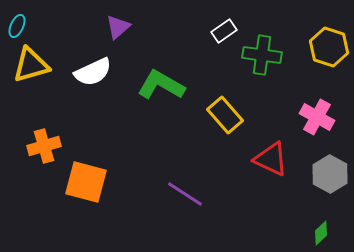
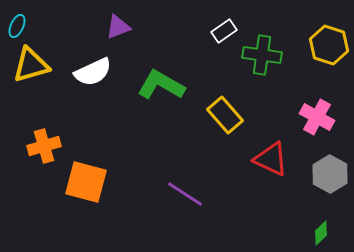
purple triangle: rotated 20 degrees clockwise
yellow hexagon: moved 2 px up
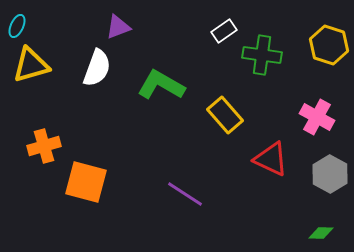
white semicircle: moved 4 px right, 4 px up; rotated 45 degrees counterclockwise
green diamond: rotated 45 degrees clockwise
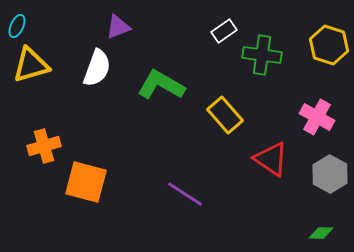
red triangle: rotated 9 degrees clockwise
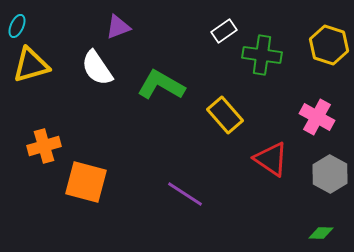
white semicircle: rotated 126 degrees clockwise
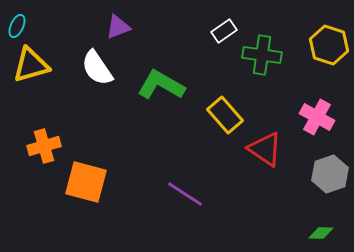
red triangle: moved 6 px left, 10 px up
gray hexagon: rotated 12 degrees clockwise
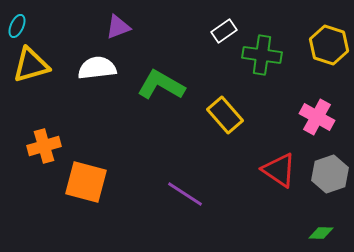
white semicircle: rotated 117 degrees clockwise
red triangle: moved 14 px right, 21 px down
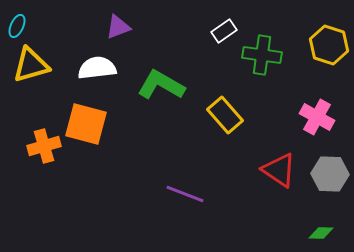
gray hexagon: rotated 21 degrees clockwise
orange square: moved 58 px up
purple line: rotated 12 degrees counterclockwise
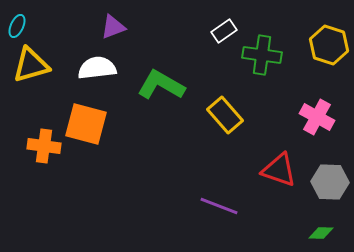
purple triangle: moved 5 px left
orange cross: rotated 24 degrees clockwise
red triangle: rotated 15 degrees counterclockwise
gray hexagon: moved 8 px down
purple line: moved 34 px right, 12 px down
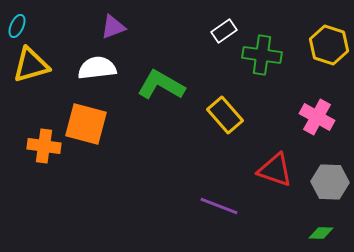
red triangle: moved 4 px left
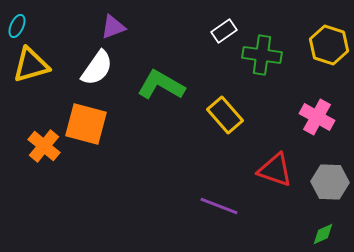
white semicircle: rotated 132 degrees clockwise
orange cross: rotated 32 degrees clockwise
green diamond: moved 2 px right, 1 px down; rotated 25 degrees counterclockwise
